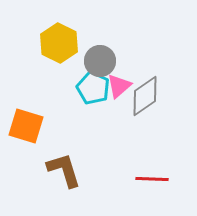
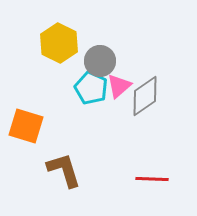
cyan pentagon: moved 2 px left
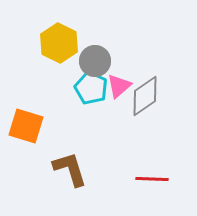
gray circle: moved 5 px left
brown L-shape: moved 6 px right, 1 px up
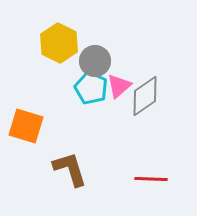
red line: moved 1 px left
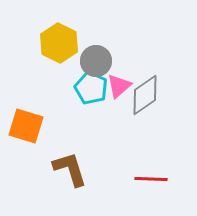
gray circle: moved 1 px right
gray diamond: moved 1 px up
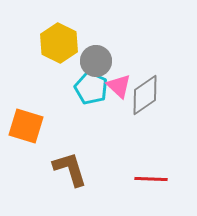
pink triangle: rotated 36 degrees counterclockwise
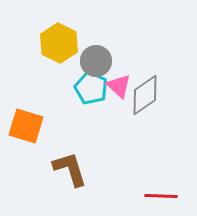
red line: moved 10 px right, 17 px down
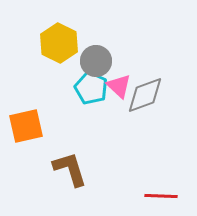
gray diamond: rotated 15 degrees clockwise
orange square: rotated 30 degrees counterclockwise
